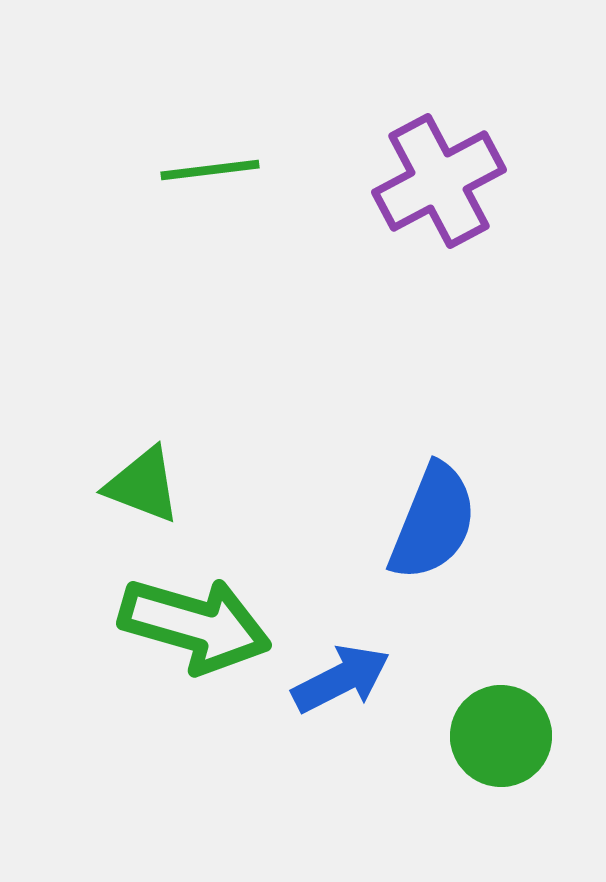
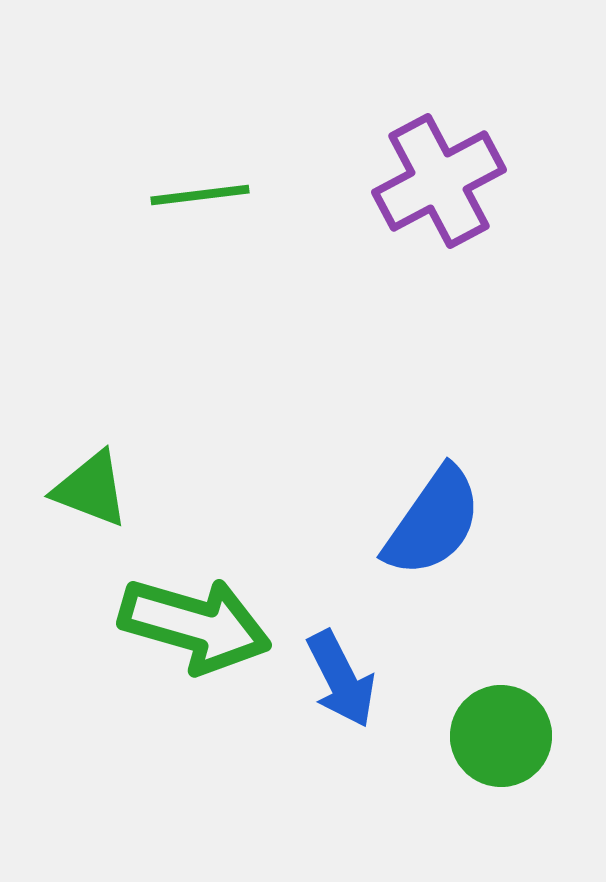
green line: moved 10 px left, 25 px down
green triangle: moved 52 px left, 4 px down
blue semicircle: rotated 13 degrees clockwise
blue arrow: rotated 90 degrees clockwise
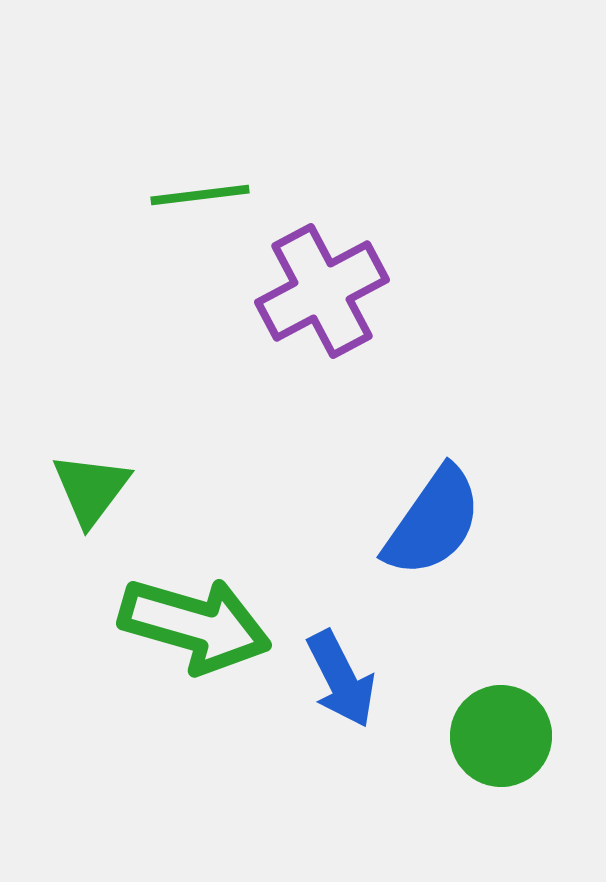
purple cross: moved 117 px left, 110 px down
green triangle: rotated 46 degrees clockwise
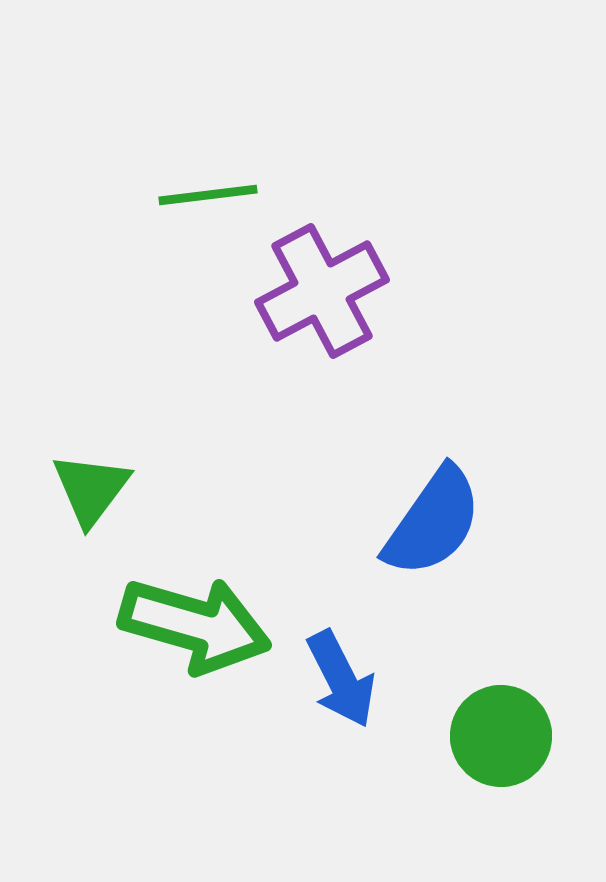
green line: moved 8 px right
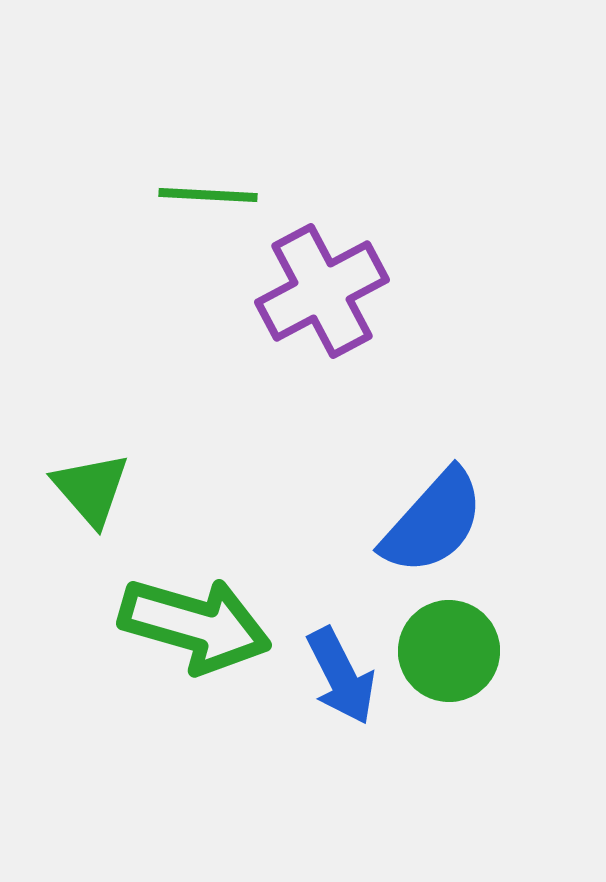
green line: rotated 10 degrees clockwise
green triangle: rotated 18 degrees counterclockwise
blue semicircle: rotated 7 degrees clockwise
blue arrow: moved 3 px up
green circle: moved 52 px left, 85 px up
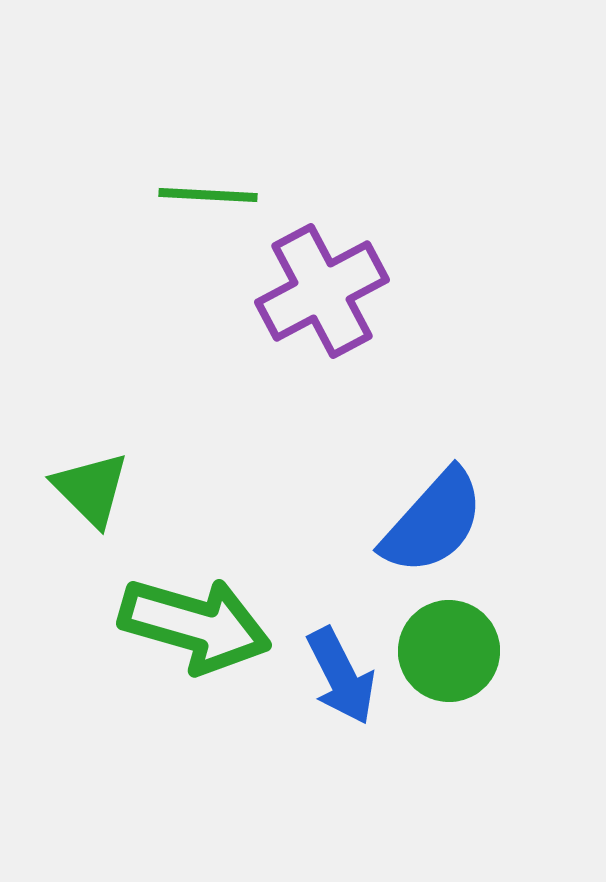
green triangle: rotated 4 degrees counterclockwise
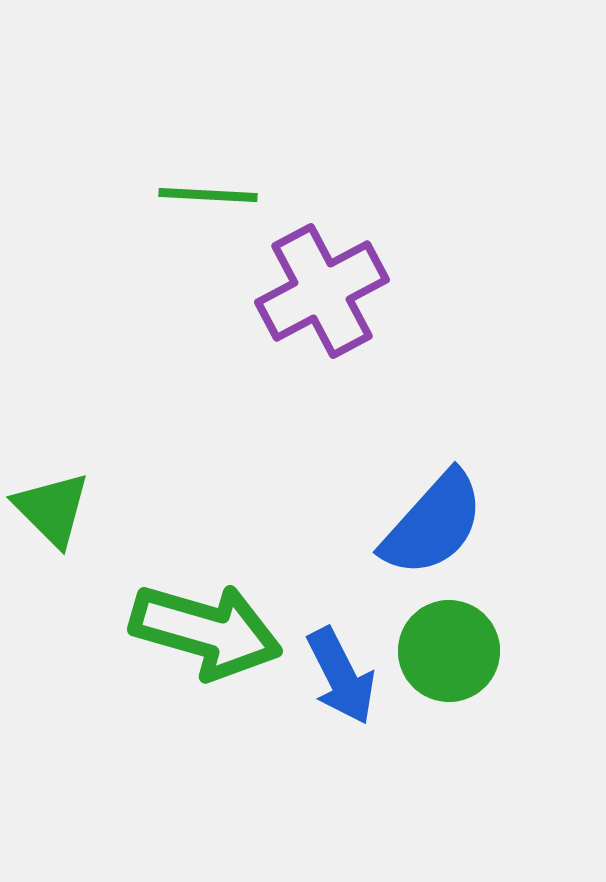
green triangle: moved 39 px left, 20 px down
blue semicircle: moved 2 px down
green arrow: moved 11 px right, 6 px down
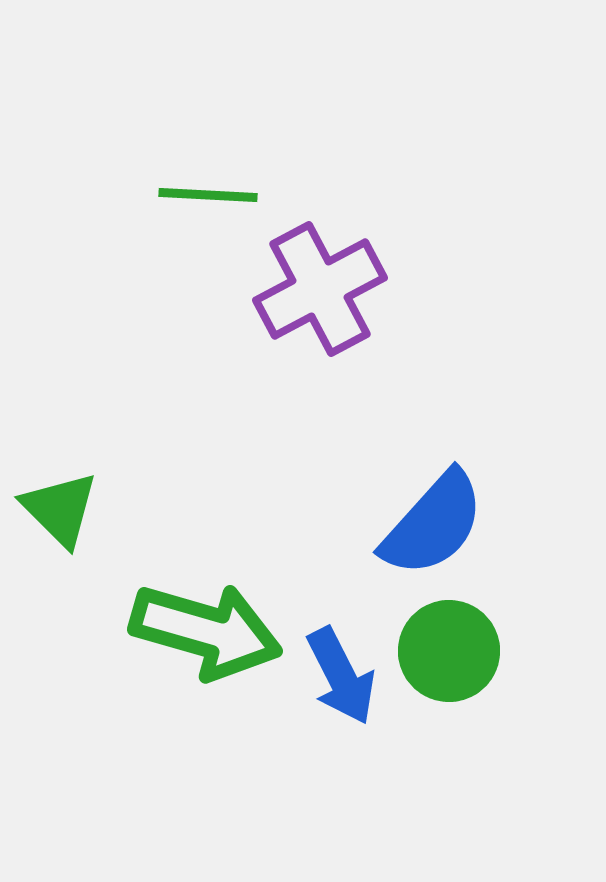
purple cross: moved 2 px left, 2 px up
green triangle: moved 8 px right
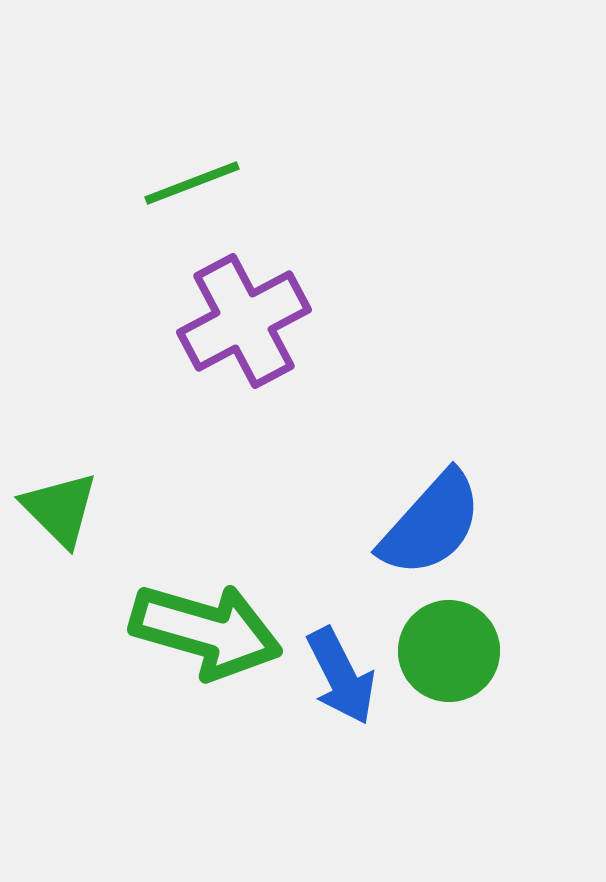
green line: moved 16 px left, 12 px up; rotated 24 degrees counterclockwise
purple cross: moved 76 px left, 32 px down
blue semicircle: moved 2 px left
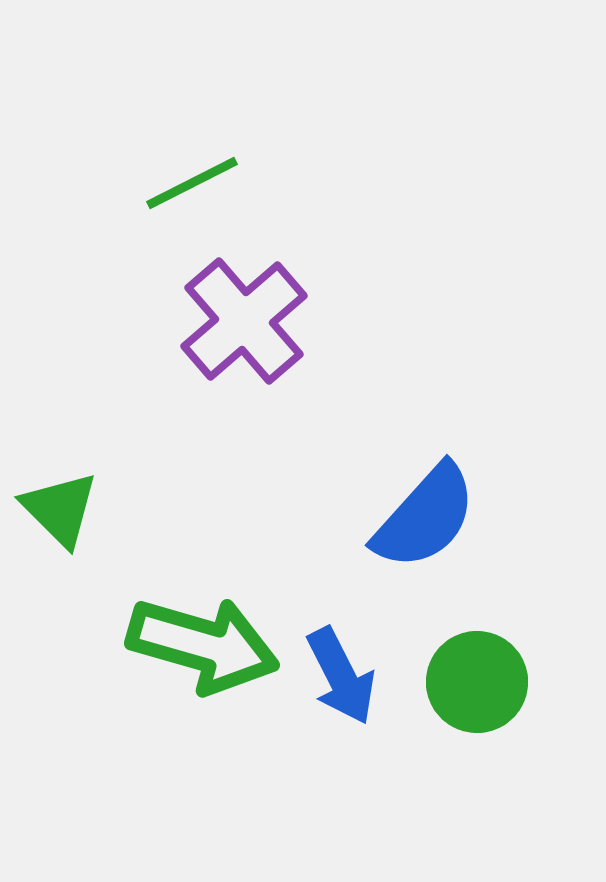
green line: rotated 6 degrees counterclockwise
purple cross: rotated 13 degrees counterclockwise
blue semicircle: moved 6 px left, 7 px up
green arrow: moved 3 px left, 14 px down
green circle: moved 28 px right, 31 px down
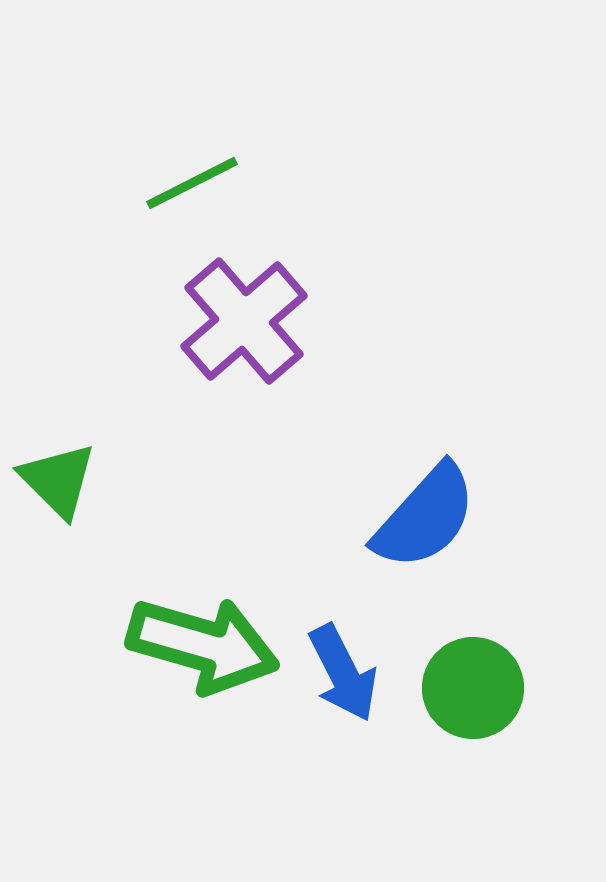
green triangle: moved 2 px left, 29 px up
blue arrow: moved 2 px right, 3 px up
green circle: moved 4 px left, 6 px down
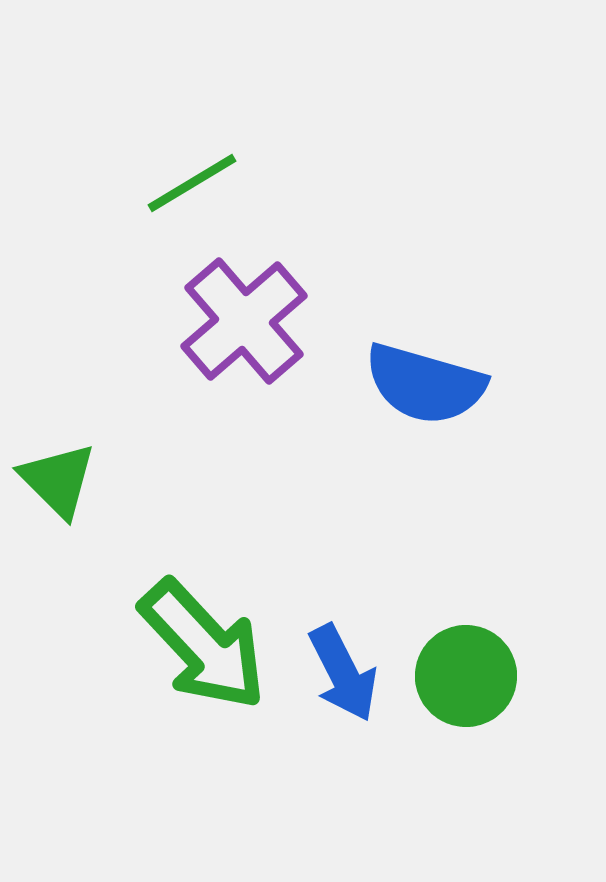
green line: rotated 4 degrees counterclockwise
blue semicircle: moved 133 px up; rotated 64 degrees clockwise
green arrow: rotated 31 degrees clockwise
green circle: moved 7 px left, 12 px up
